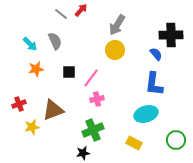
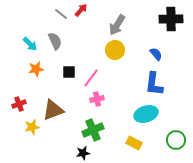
black cross: moved 16 px up
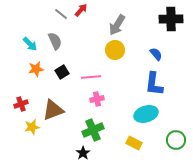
black square: moved 7 px left; rotated 32 degrees counterclockwise
pink line: moved 1 px up; rotated 48 degrees clockwise
red cross: moved 2 px right
black star: rotated 24 degrees counterclockwise
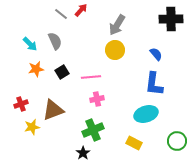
green circle: moved 1 px right, 1 px down
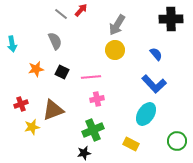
cyan arrow: moved 18 px left; rotated 35 degrees clockwise
black square: rotated 32 degrees counterclockwise
blue L-shape: rotated 50 degrees counterclockwise
cyan ellipse: rotated 40 degrees counterclockwise
yellow rectangle: moved 3 px left, 1 px down
black star: moved 1 px right; rotated 24 degrees clockwise
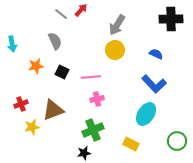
blue semicircle: rotated 24 degrees counterclockwise
orange star: moved 3 px up
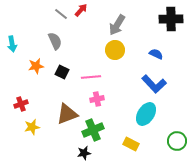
brown triangle: moved 14 px right, 4 px down
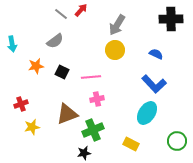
gray semicircle: rotated 78 degrees clockwise
cyan ellipse: moved 1 px right, 1 px up
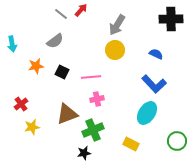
red cross: rotated 16 degrees counterclockwise
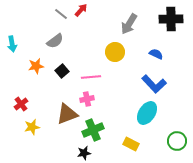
gray arrow: moved 12 px right, 1 px up
yellow circle: moved 2 px down
black square: moved 1 px up; rotated 24 degrees clockwise
pink cross: moved 10 px left
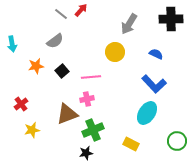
yellow star: moved 3 px down
black star: moved 2 px right
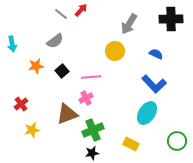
yellow circle: moved 1 px up
pink cross: moved 1 px left, 1 px up; rotated 16 degrees counterclockwise
black star: moved 6 px right
